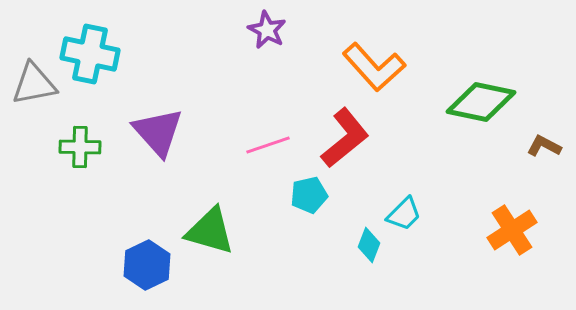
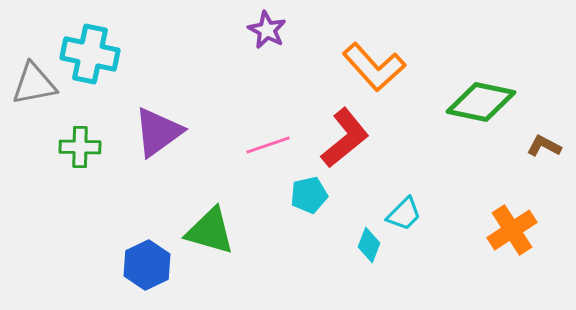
purple triangle: rotated 36 degrees clockwise
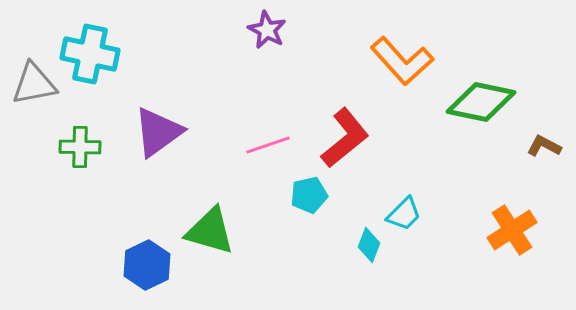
orange L-shape: moved 28 px right, 6 px up
